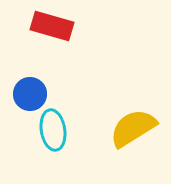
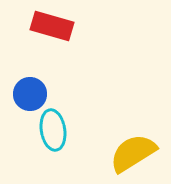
yellow semicircle: moved 25 px down
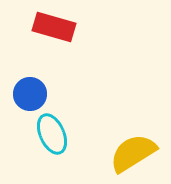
red rectangle: moved 2 px right, 1 px down
cyan ellipse: moved 1 px left, 4 px down; rotated 15 degrees counterclockwise
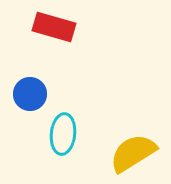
cyan ellipse: moved 11 px right; rotated 30 degrees clockwise
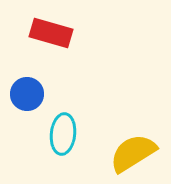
red rectangle: moved 3 px left, 6 px down
blue circle: moved 3 px left
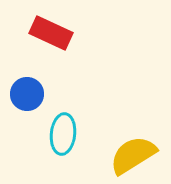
red rectangle: rotated 9 degrees clockwise
yellow semicircle: moved 2 px down
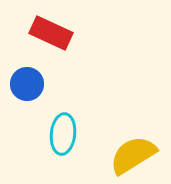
blue circle: moved 10 px up
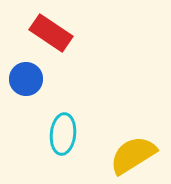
red rectangle: rotated 9 degrees clockwise
blue circle: moved 1 px left, 5 px up
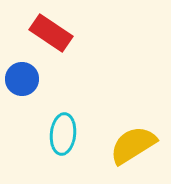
blue circle: moved 4 px left
yellow semicircle: moved 10 px up
